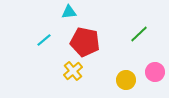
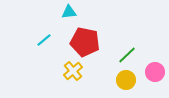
green line: moved 12 px left, 21 px down
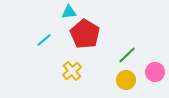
red pentagon: moved 8 px up; rotated 20 degrees clockwise
yellow cross: moved 1 px left
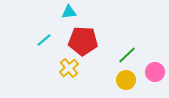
red pentagon: moved 2 px left, 7 px down; rotated 28 degrees counterclockwise
yellow cross: moved 3 px left, 3 px up
